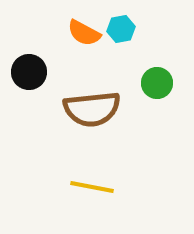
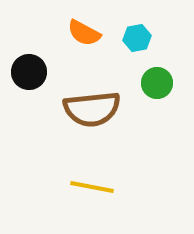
cyan hexagon: moved 16 px right, 9 px down
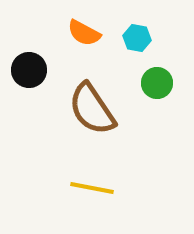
cyan hexagon: rotated 20 degrees clockwise
black circle: moved 2 px up
brown semicircle: rotated 62 degrees clockwise
yellow line: moved 1 px down
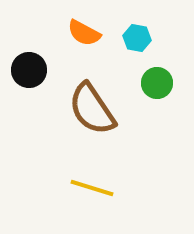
yellow line: rotated 6 degrees clockwise
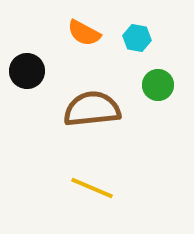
black circle: moved 2 px left, 1 px down
green circle: moved 1 px right, 2 px down
brown semicircle: rotated 118 degrees clockwise
yellow line: rotated 6 degrees clockwise
